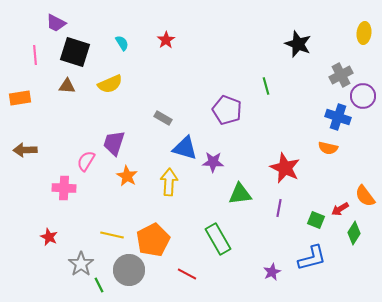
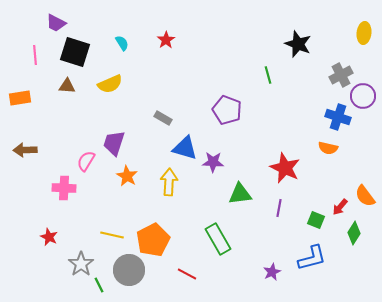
green line at (266, 86): moved 2 px right, 11 px up
red arrow at (340, 209): moved 2 px up; rotated 18 degrees counterclockwise
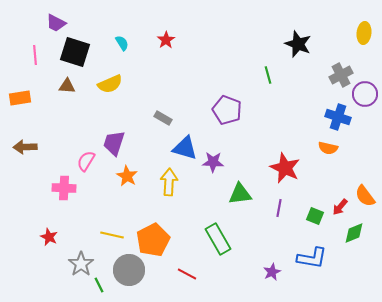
purple circle at (363, 96): moved 2 px right, 2 px up
brown arrow at (25, 150): moved 3 px up
green square at (316, 220): moved 1 px left, 4 px up
green diamond at (354, 233): rotated 35 degrees clockwise
blue L-shape at (312, 258): rotated 24 degrees clockwise
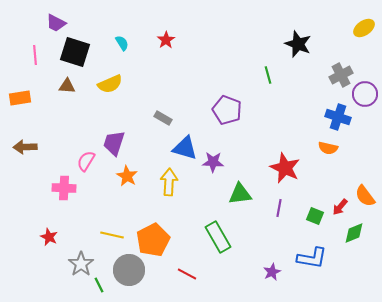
yellow ellipse at (364, 33): moved 5 px up; rotated 50 degrees clockwise
green rectangle at (218, 239): moved 2 px up
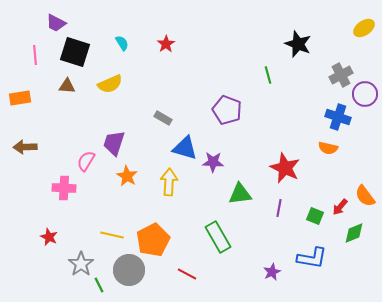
red star at (166, 40): moved 4 px down
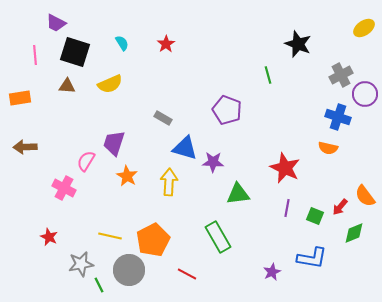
pink cross at (64, 188): rotated 25 degrees clockwise
green triangle at (240, 194): moved 2 px left
purple line at (279, 208): moved 8 px right
yellow line at (112, 235): moved 2 px left, 1 px down
gray star at (81, 264): rotated 25 degrees clockwise
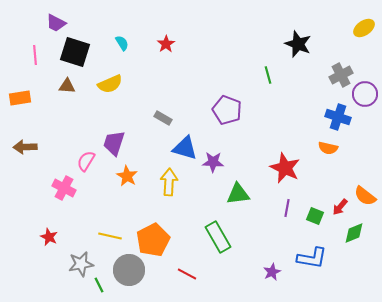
orange semicircle at (365, 196): rotated 15 degrees counterclockwise
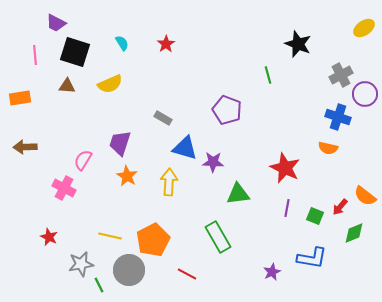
purple trapezoid at (114, 143): moved 6 px right
pink semicircle at (86, 161): moved 3 px left, 1 px up
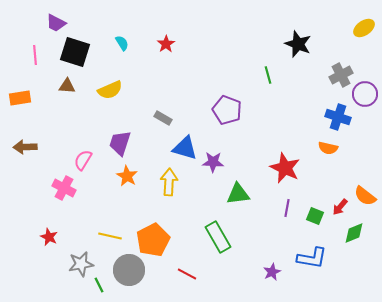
yellow semicircle at (110, 84): moved 6 px down
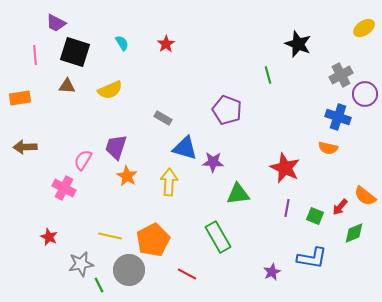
purple trapezoid at (120, 143): moved 4 px left, 4 px down
